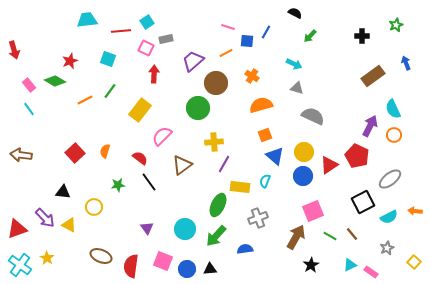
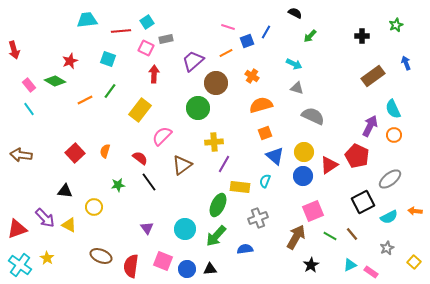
blue square at (247, 41): rotated 24 degrees counterclockwise
orange square at (265, 135): moved 2 px up
black triangle at (63, 192): moved 2 px right, 1 px up
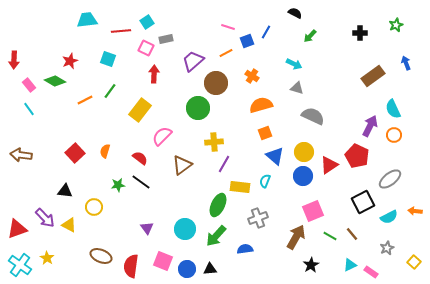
black cross at (362, 36): moved 2 px left, 3 px up
red arrow at (14, 50): moved 10 px down; rotated 18 degrees clockwise
black line at (149, 182): moved 8 px left; rotated 18 degrees counterclockwise
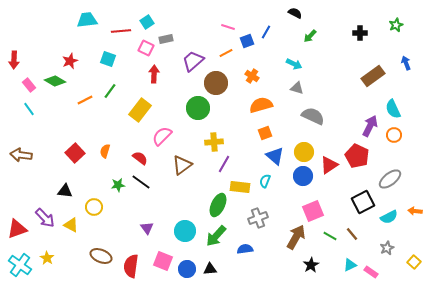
yellow triangle at (69, 225): moved 2 px right
cyan circle at (185, 229): moved 2 px down
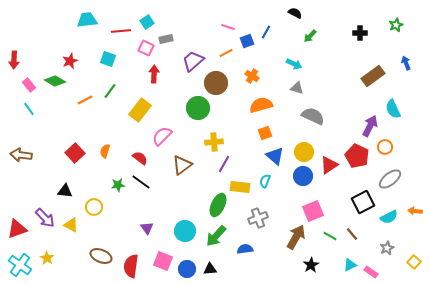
orange circle at (394, 135): moved 9 px left, 12 px down
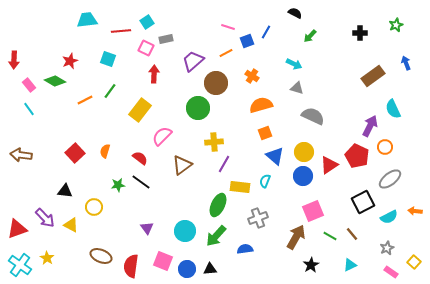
pink rectangle at (371, 272): moved 20 px right
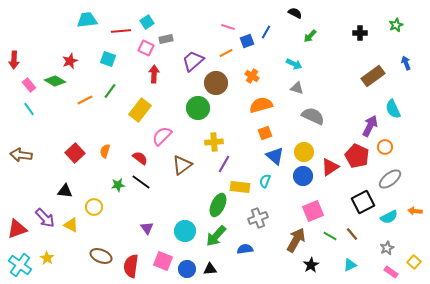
red triangle at (329, 165): moved 1 px right, 2 px down
brown arrow at (296, 237): moved 3 px down
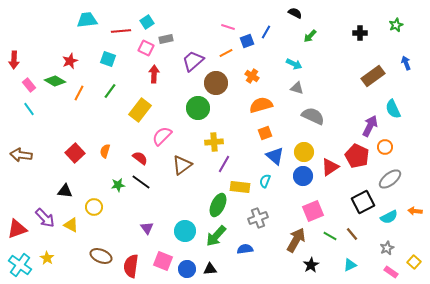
orange line at (85, 100): moved 6 px left, 7 px up; rotated 35 degrees counterclockwise
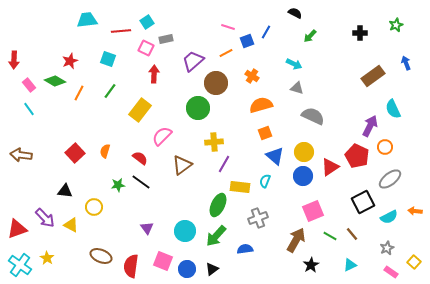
black triangle at (210, 269): moved 2 px right; rotated 32 degrees counterclockwise
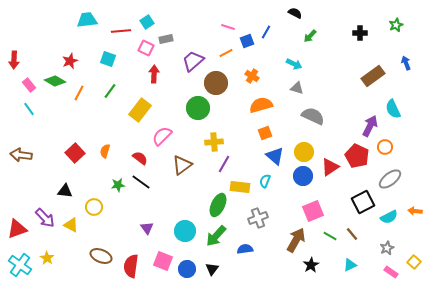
black triangle at (212, 269): rotated 16 degrees counterclockwise
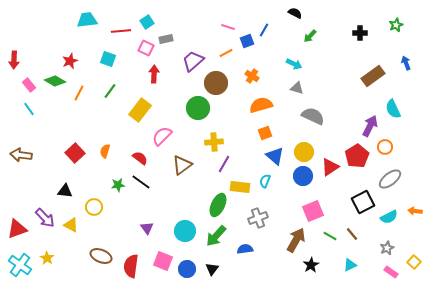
blue line at (266, 32): moved 2 px left, 2 px up
red pentagon at (357, 156): rotated 15 degrees clockwise
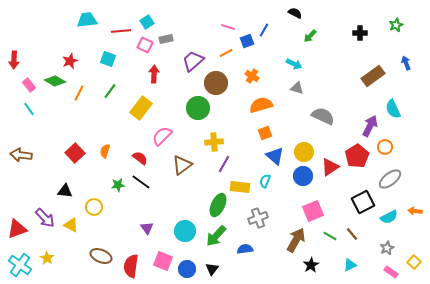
pink square at (146, 48): moved 1 px left, 3 px up
yellow rectangle at (140, 110): moved 1 px right, 2 px up
gray semicircle at (313, 116): moved 10 px right
